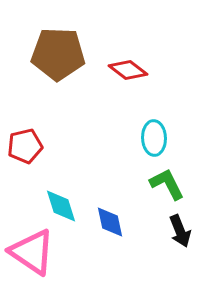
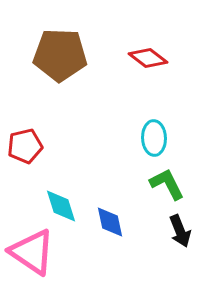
brown pentagon: moved 2 px right, 1 px down
red diamond: moved 20 px right, 12 px up
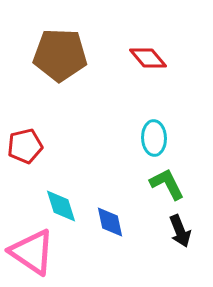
red diamond: rotated 12 degrees clockwise
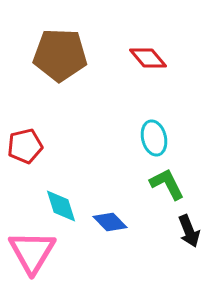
cyan ellipse: rotated 12 degrees counterclockwise
blue diamond: rotated 32 degrees counterclockwise
black arrow: moved 9 px right
pink triangle: rotated 27 degrees clockwise
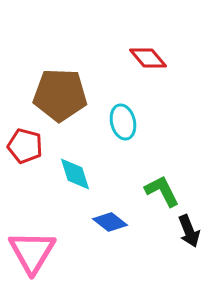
brown pentagon: moved 40 px down
cyan ellipse: moved 31 px left, 16 px up
red pentagon: rotated 28 degrees clockwise
green L-shape: moved 5 px left, 7 px down
cyan diamond: moved 14 px right, 32 px up
blue diamond: rotated 8 degrees counterclockwise
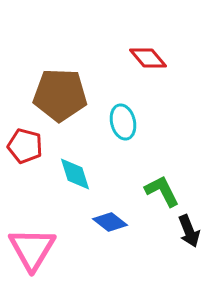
pink triangle: moved 3 px up
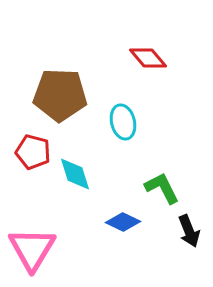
red pentagon: moved 8 px right, 6 px down
green L-shape: moved 3 px up
blue diamond: moved 13 px right; rotated 12 degrees counterclockwise
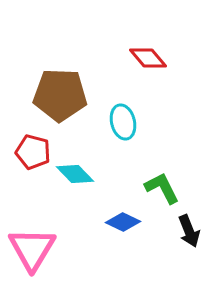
cyan diamond: rotated 27 degrees counterclockwise
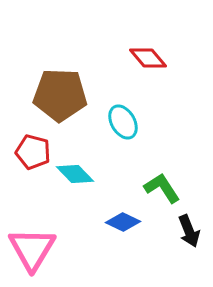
cyan ellipse: rotated 16 degrees counterclockwise
green L-shape: rotated 6 degrees counterclockwise
